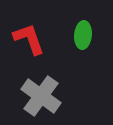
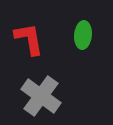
red L-shape: rotated 9 degrees clockwise
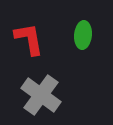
gray cross: moved 1 px up
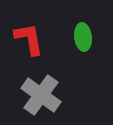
green ellipse: moved 2 px down; rotated 12 degrees counterclockwise
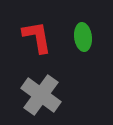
red L-shape: moved 8 px right, 2 px up
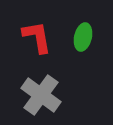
green ellipse: rotated 20 degrees clockwise
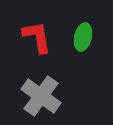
gray cross: moved 1 px down
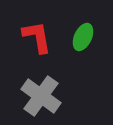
green ellipse: rotated 12 degrees clockwise
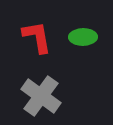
green ellipse: rotated 64 degrees clockwise
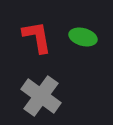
green ellipse: rotated 16 degrees clockwise
